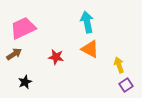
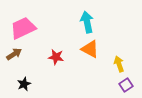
yellow arrow: moved 1 px up
black star: moved 1 px left, 2 px down
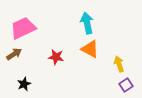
cyan arrow: moved 1 px down
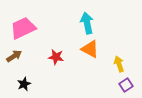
brown arrow: moved 2 px down
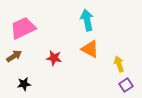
cyan arrow: moved 3 px up
red star: moved 2 px left, 1 px down
black star: rotated 16 degrees clockwise
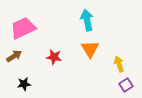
orange triangle: rotated 30 degrees clockwise
red star: moved 1 px up
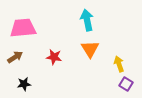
pink trapezoid: rotated 20 degrees clockwise
brown arrow: moved 1 px right, 1 px down
purple square: moved 1 px up; rotated 24 degrees counterclockwise
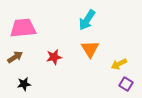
cyan arrow: rotated 135 degrees counterclockwise
red star: rotated 21 degrees counterclockwise
yellow arrow: rotated 98 degrees counterclockwise
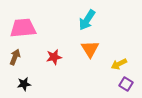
brown arrow: rotated 35 degrees counterclockwise
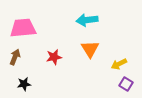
cyan arrow: rotated 50 degrees clockwise
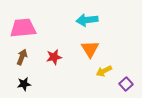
brown arrow: moved 7 px right
yellow arrow: moved 15 px left, 7 px down
purple square: rotated 16 degrees clockwise
